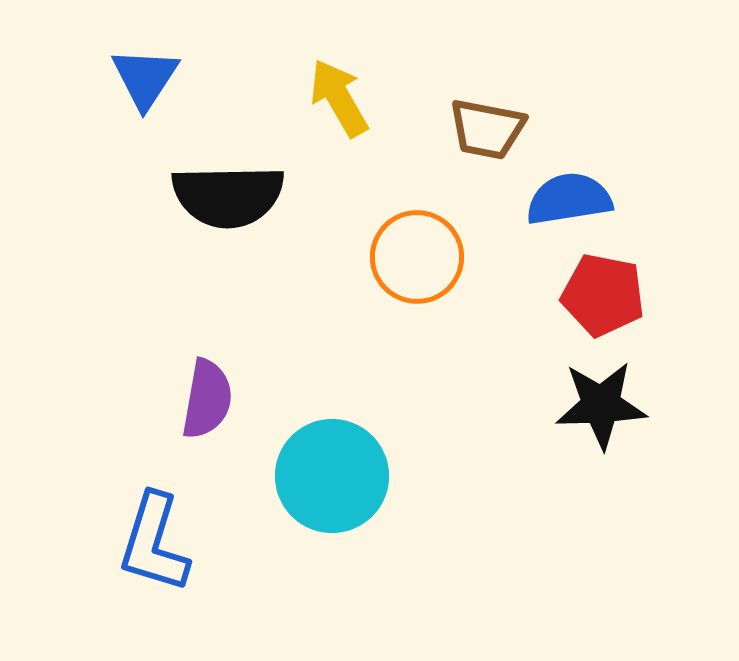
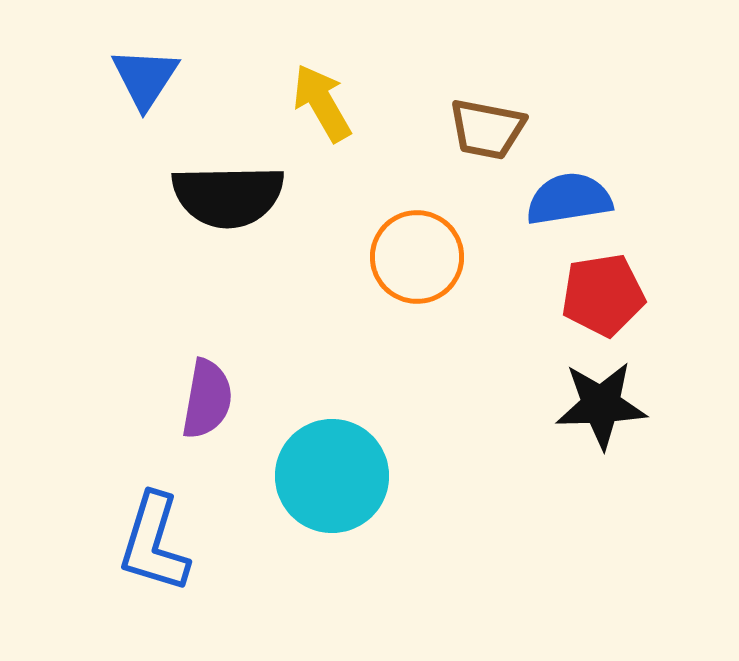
yellow arrow: moved 17 px left, 5 px down
red pentagon: rotated 20 degrees counterclockwise
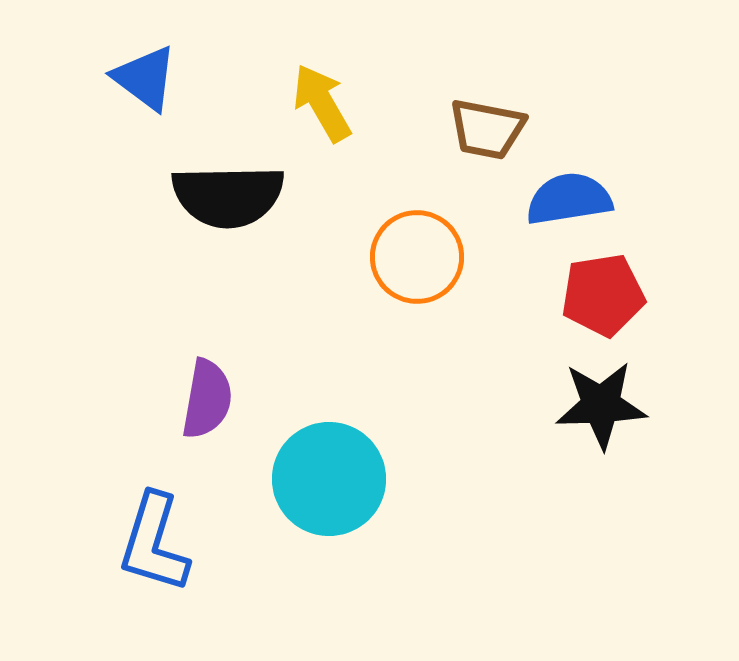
blue triangle: rotated 26 degrees counterclockwise
cyan circle: moved 3 px left, 3 px down
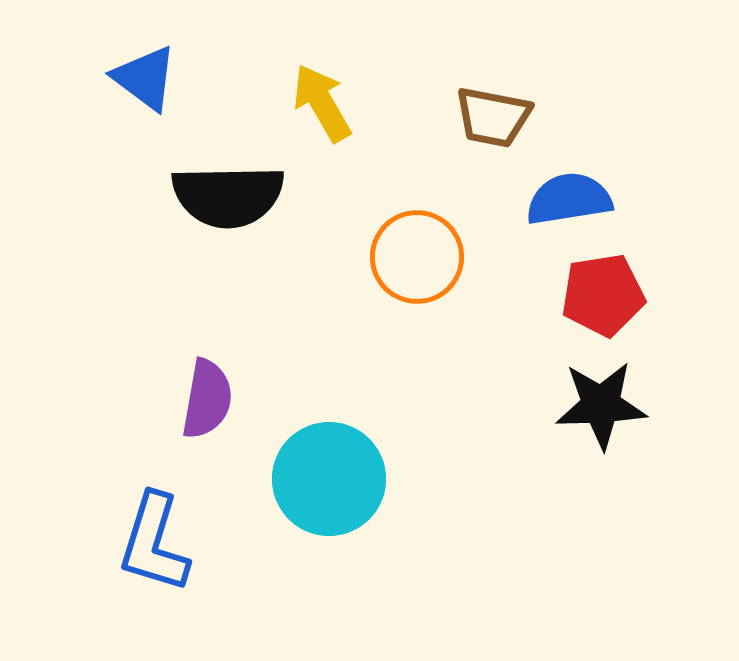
brown trapezoid: moved 6 px right, 12 px up
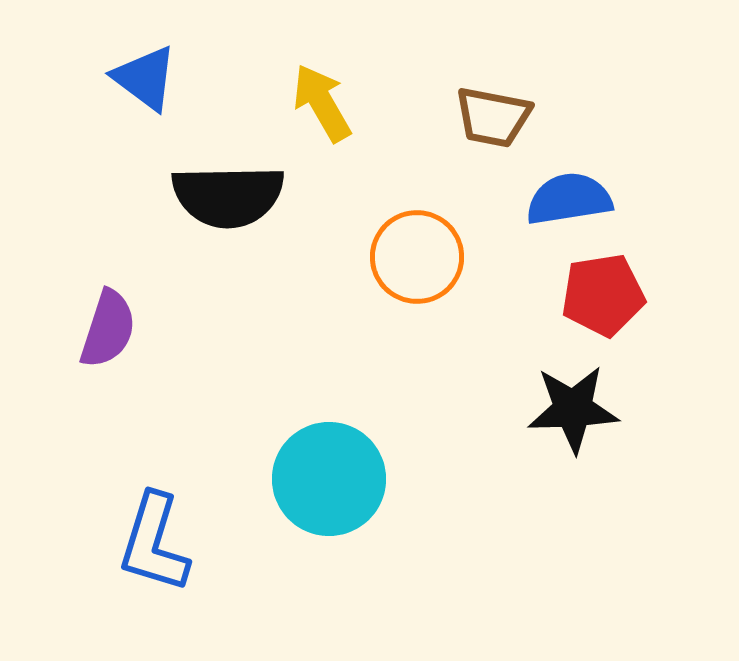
purple semicircle: moved 99 px left, 70 px up; rotated 8 degrees clockwise
black star: moved 28 px left, 4 px down
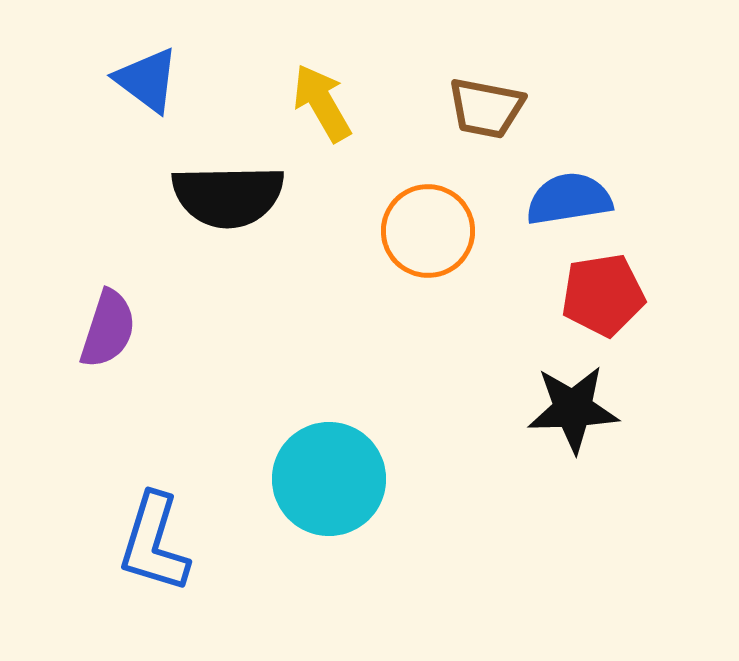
blue triangle: moved 2 px right, 2 px down
brown trapezoid: moved 7 px left, 9 px up
orange circle: moved 11 px right, 26 px up
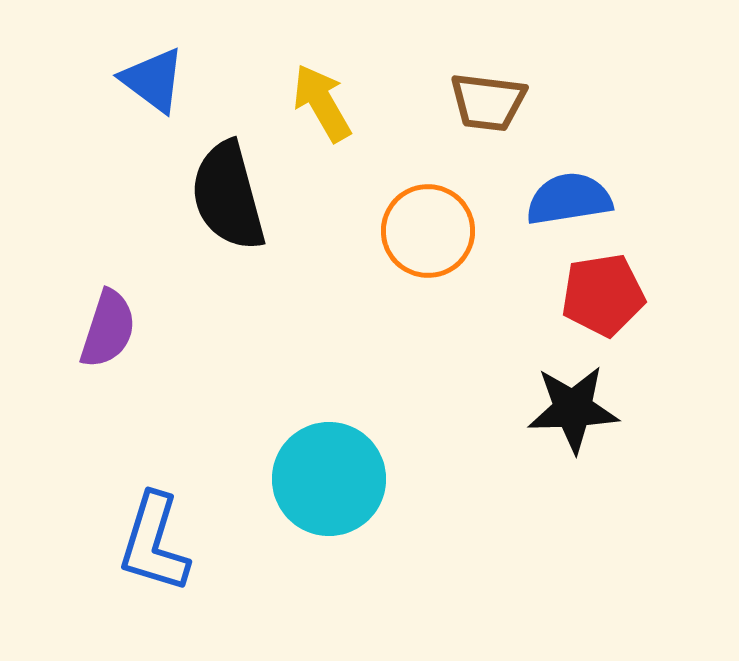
blue triangle: moved 6 px right
brown trapezoid: moved 2 px right, 6 px up; rotated 4 degrees counterclockwise
black semicircle: rotated 76 degrees clockwise
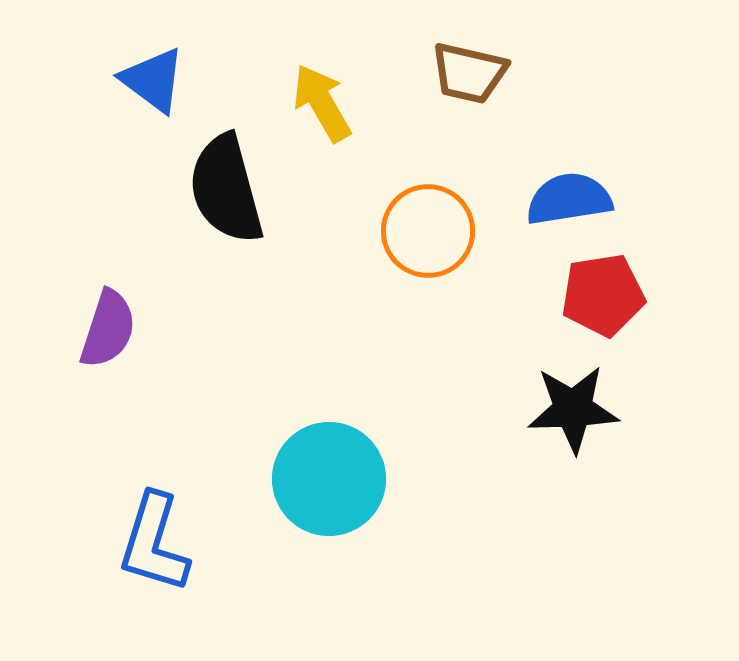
brown trapezoid: moved 19 px left, 29 px up; rotated 6 degrees clockwise
black semicircle: moved 2 px left, 7 px up
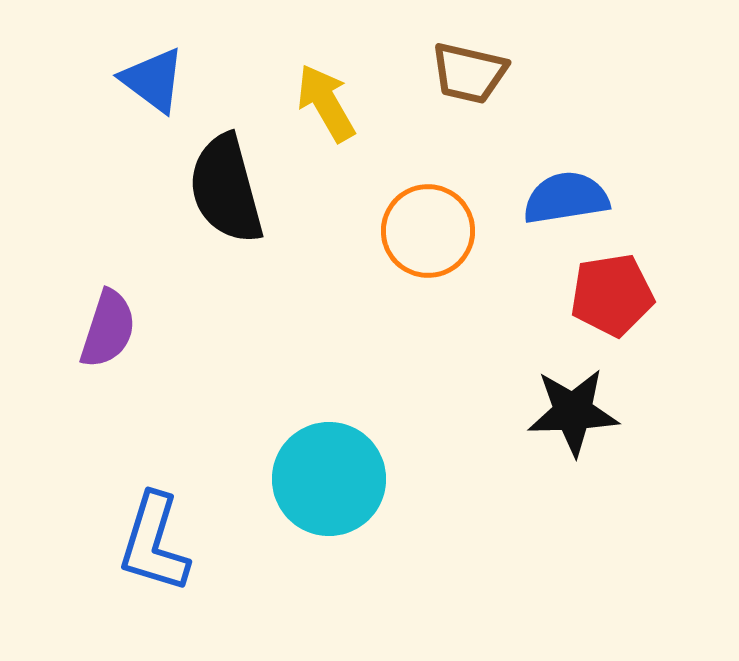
yellow arrow: moved 4 px right
blue semicircle: moved 3 px left, 1 px up
red pentagon: moved 9 px right
black star: moved 3 px down
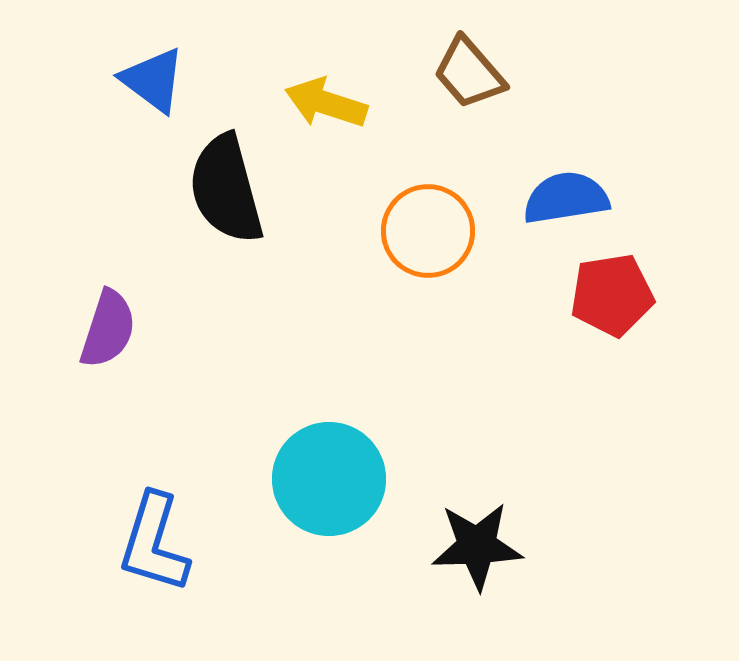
brown trapezoid: rotated 36 degrees clockwise
yellow arrow: rotated 42 degrees counterclockwise
black star: moved 96 px left, 134 px down
